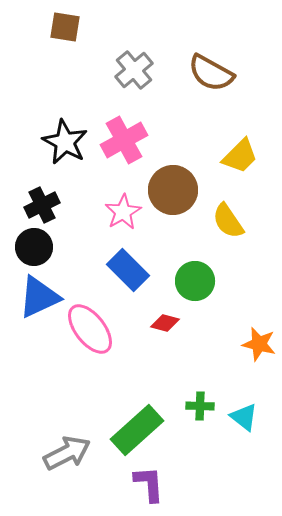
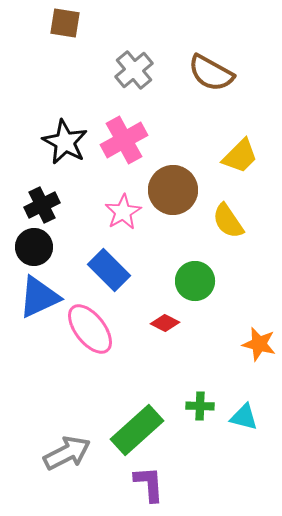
brown square: moved 4 px up
blue rectangle: moved 19 px left
red diamond: rotated 12 degrees clockwise
cyan triangle: rotated 24 degrees counterclockwise
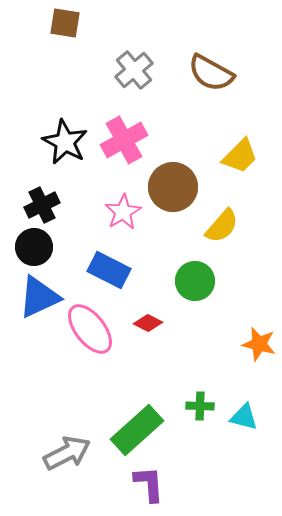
brown circle: moved 3 px up
yellow semicircle: moved 6 px left, 5 px down; rotated 105 degrees counterclockwise
blue rectangle: rotated 18 degrees counterclockwise
red diamond: moved 17 px left
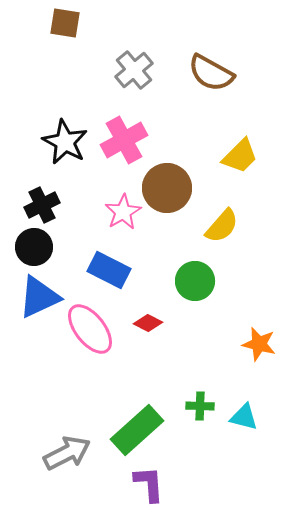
brown circle: moved 6 px left, 1 px down
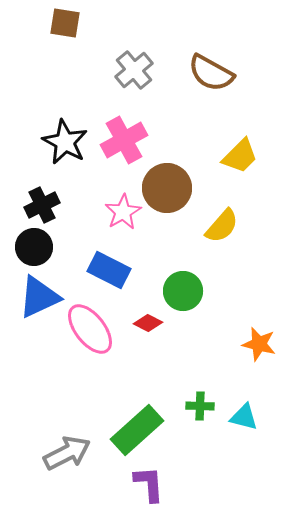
green circle: moved 12 px left, 10 px down
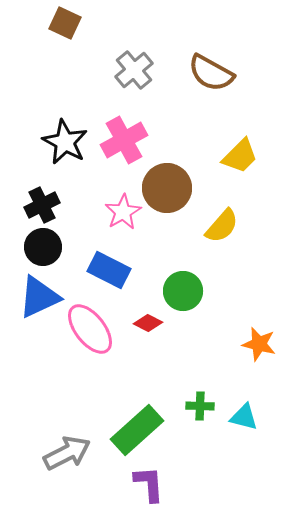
brown square: rotated 16 degrees clockwise
black circle: moved 9 px right
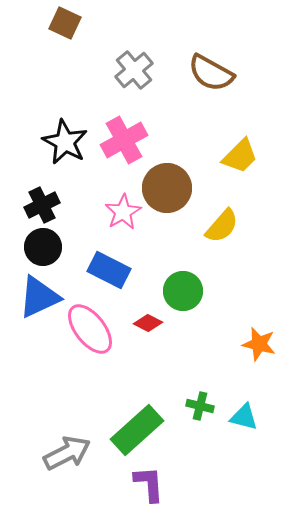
green cross: rotated 12 degrees clockwise
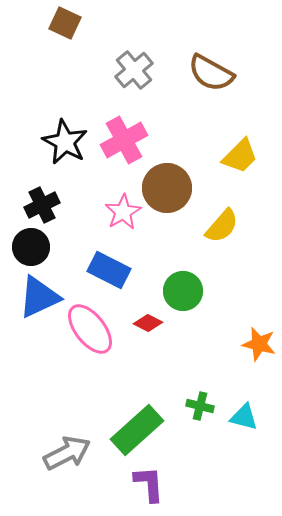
black circle: moved 12 px left
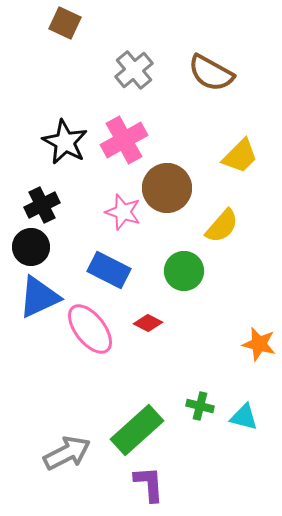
pink star: rotated 24 degrees counterclockwise
green circle: moved 1 px right, 20 px up
